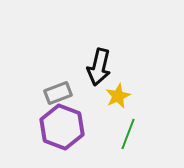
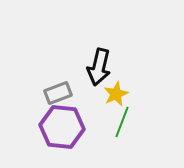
yellow star: moved 2 px left, 2 px up
purple hexagon: rotated 15 degrees counterclockwise
green line: moved 6 px left, 12 px up
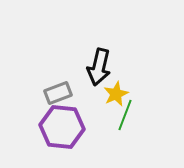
green line: moved 3 px right, 7 px up
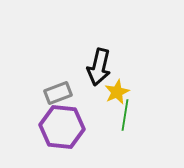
yellow star: moved 1 px right, 2 px up
green line: rotated 12 degrees counterclockwise
